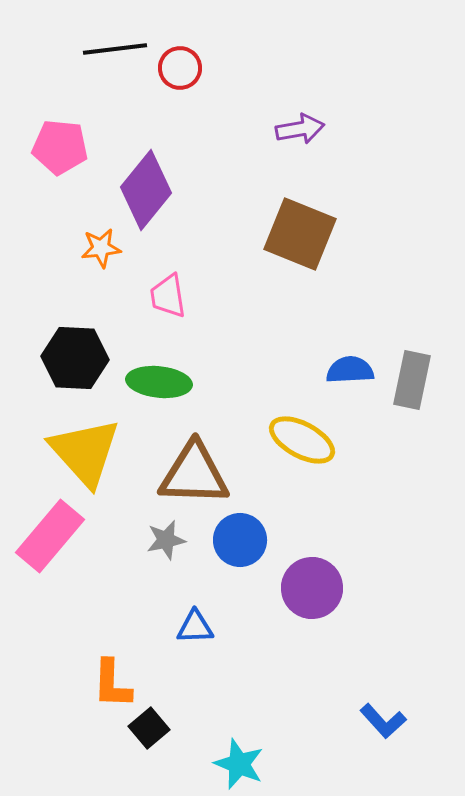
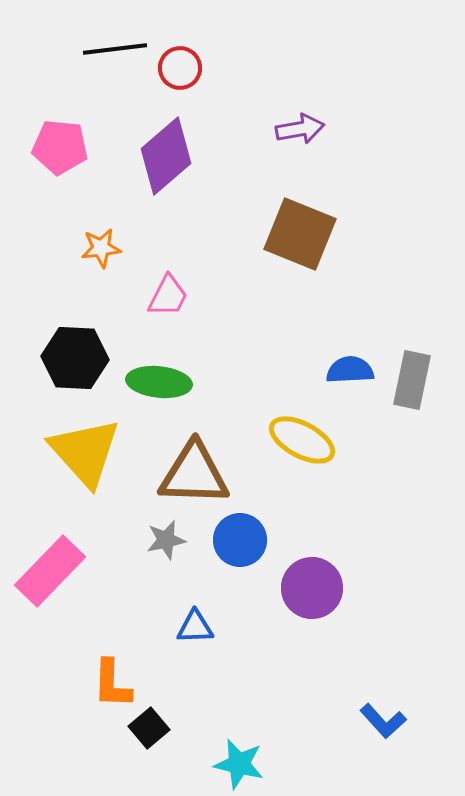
purple diamond: moved 20 px right, 34 px up; rotated 10 degrees clockwise
pink trapezoid: rotated 144 degrees counterclockwise
pink rectangle: moved 35 px down; rotated 4 degrees clockwise
cyan star: rotated 9 degrees counterclockwise
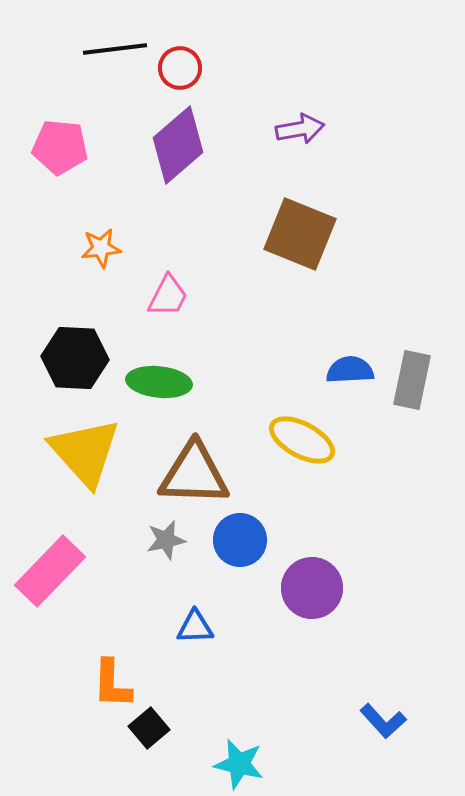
purple diamond: moved 12 px right, 11 px up
